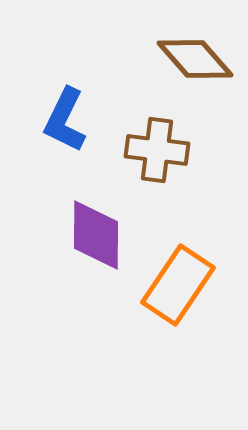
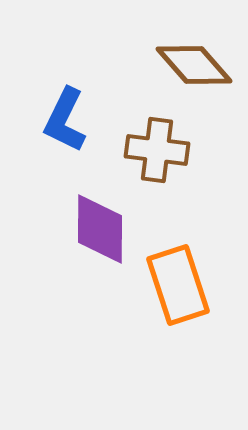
brown diamond: moved 1 px left, 6 px down
purple diamond: moved 4 px right, 6 px up
orange rectangle: rotated 52 degrees counterclockwise
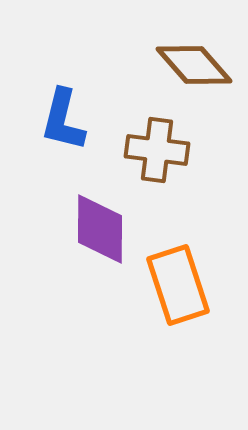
blue L-shape: moved 2 px left; rotated 12 degrees counterclockwise
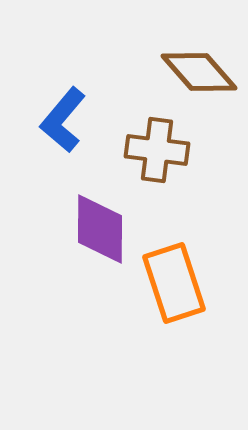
brown diamond: moved 5 px right, 7 px down
blue L-shape: rotated 26 degrees clockwise
orange rectangle: moved 4 px left, 2 px up
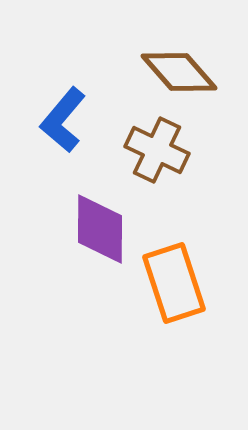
brown diamond: moved 20 px left
brown cross: rotated 18 degrees clockwise
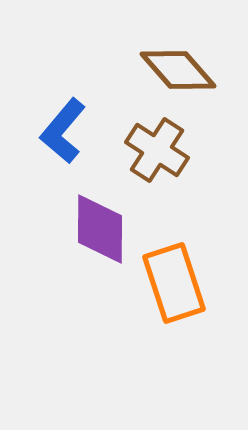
brown diamond: moved 1 px left, 2 px up
blue L-shape: moved 11 px down
brown cross: rotated 8 degrees clockwise
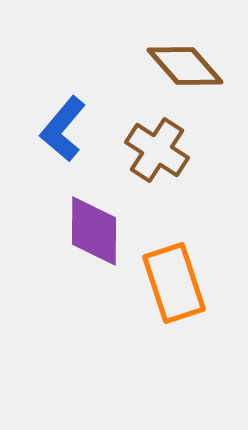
brown diamond: moved 7 px right, 4 px up
blue L-shape: moved 2 px up
purple diamond: moved 6 px left, 2 px down
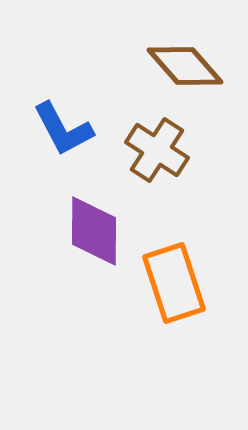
blue L-shape: rotated 68 degrees counterclockwise
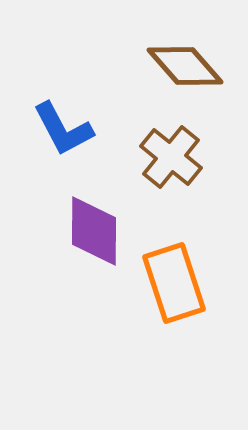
brown cross: moved 14 px right, 7 px down; rotated 6 degrees clockwise
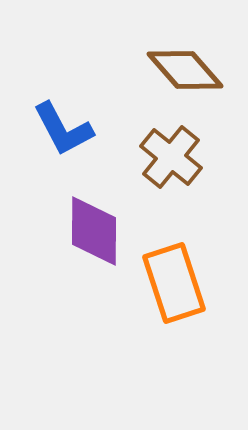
brown diamond: moved 4 px down
